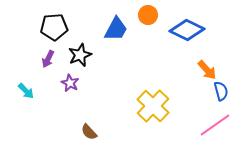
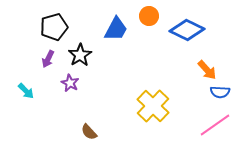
orange circle: moved 1 px right, 1 px down
black pentagon: rotated 12 degrees counterclockwise
black star: rotated 10 degrees counterclockwise
blue semicircle: moved 1 px left, 1 px down; rotated 108 degrees clockwise
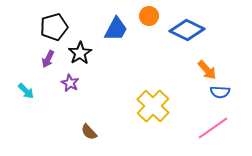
black star: moved 2 px up
pink line: moved 2 px left, 3 px down
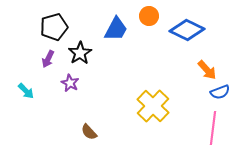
blue semicircle: rotated 24 degrees counterclockwise
pink line: rotated 48 degrees counterclockwise
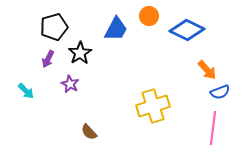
purple star: moved 1 px down
yellow cross: rotated 28 degrees clockwise
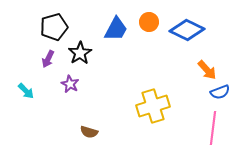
orange circle: moved 6 px down
brown semicircle: rotated 30 degrees counterclockwise
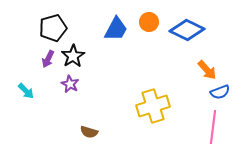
black pentagon: moved 1 px left, 1 px down
black star: moved 7 px left, 3 px down
pink line: moved 1 px up
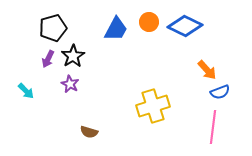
blue diamond: moved 2 px left, 4 px up
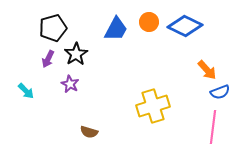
black star: moved 3 px right, 2 px up
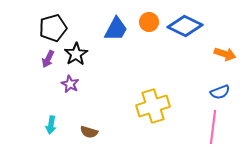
orange arrow: moved 18 px right, 16 px up; rotated 30 degrees counterclockwise
cyan arrow: moved 25 px right, 34 px down; rotated 54 degrees clockwise
